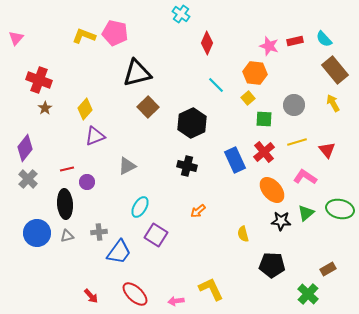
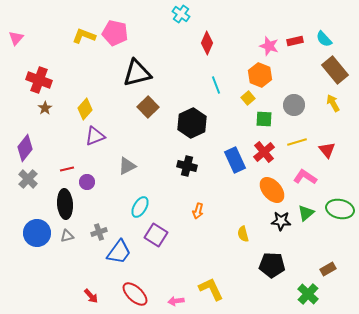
orange hexagon at (255, 73): moved 5 px right, 2 px down; rotated 15 degrees clockwise
cyan line at (216, 85): rotated 24 degrees clockwise
orange arrow at (198, 211): rotated 35 degrees counterclockwise
gray cross at (99, 232): rotated 14 degrees counterclockwise
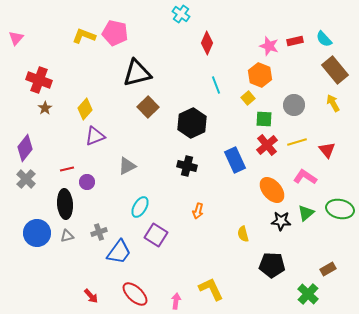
red cross at (264, 152): moved 3 px right, 7 px up
gray cross at (28, 179): moved 2 px left
pink arrow at (176, 301): rotated 105 degrees clockwise
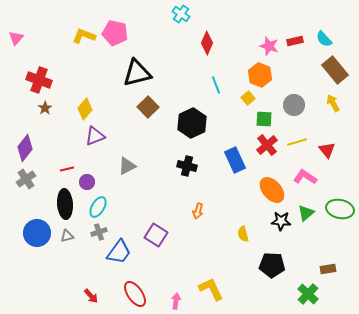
gray cross at (26, 179): rotated 12 degrees clockwise
cyan ellipse at (140, 207): moved 42 px left
brown rectangle at (328, 269): rotated 21 degrees clockwise
red ellipse at (135, 294): rotated 12 degrees clockwise
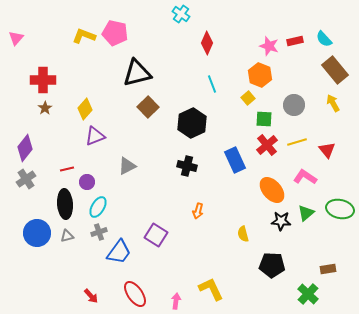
red cross at (39, 80): moved 4 px right; rotated 20 degrees counterclockwise
cyan line at (216, 85): moved 4 px left, 1 px up
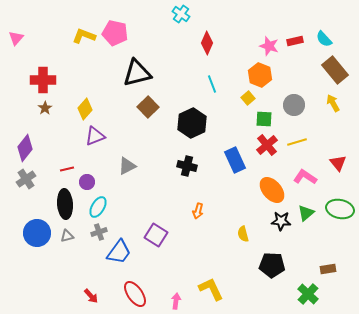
red triangle at (327, 150): moved 11 px right, 13 px down
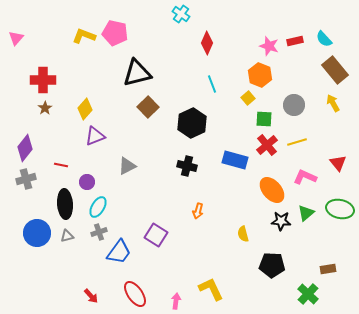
blue rectangle at (235, 160): rotated 50 degrees counterclockwise
red line at (67, 169): moved 6 px left, 4 px up; rotated 24 degrees clockwise
pink L-shape at (305, 177): rotated 10 degrees counterclockwise
gray cross at (26, 179): rotated 18 degrees clockwise
